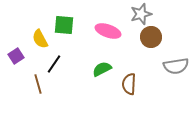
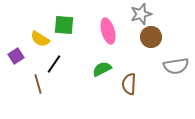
pink ellipse: rotated 55 degrees clockwise
yellow semicircle: rotated 30 degrees counterclockwise
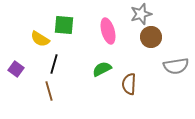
purple square: moved 13 px down; rotated 21 degrees counterclockwise
black line: rotated 18 degrees counterclockwise
brown line: moved 11 px right, 7 px down
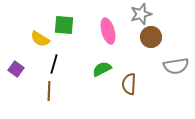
brown line: rotated 18 degrees clockwise
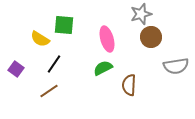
pink ellipse: moved 1 px left, 8 px down
black line: rotated 18 degrees clockwise
green semicircle: moved 1 px right, 1 px up
brown semicircle: moved 1 px down
brown line: rotated 54 degrees clockwise
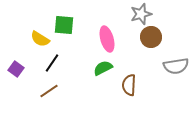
black line: moved 2 px left, 1 px up
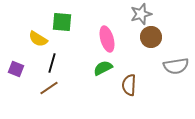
green square: moved 2 px left, 3 px up
yellow semicircle: moved 2 px left
black line: rotated 18 degrees counterclockwise
purple square: rotated 14 degrees counterclockwise
brown line: moved 3 px up
